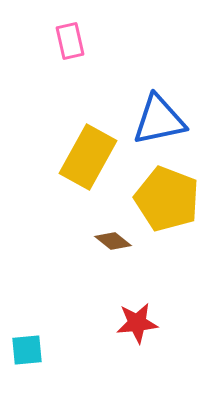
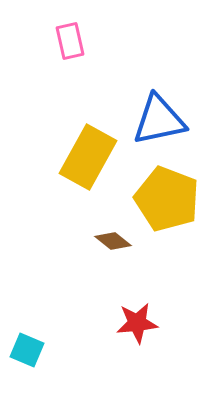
cyan square: rotated 28 degrees clockwise
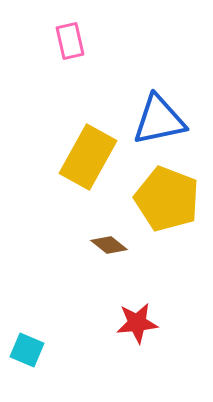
brown diamond: moved 4 px left, 4 px down
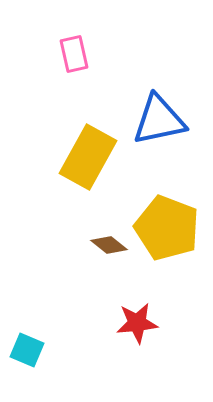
pink rectangle: moved 4 px right, 13 px down
yellow pentagon: moved 29 px down
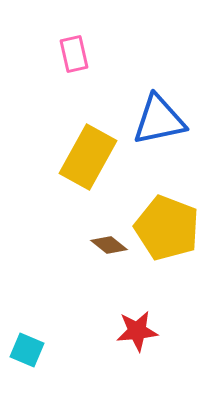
red star: moved 8 px down
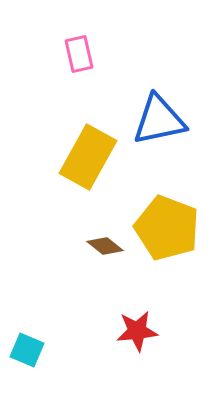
pink rectangle: moved 5 px right
brown diamond: moved 4 px left, 1 px down
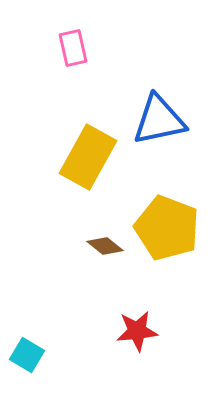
pink rectangle: moved 6 px left, 6 px up
cyan square: moved 5 px down; rotated 8 degrees clockwise
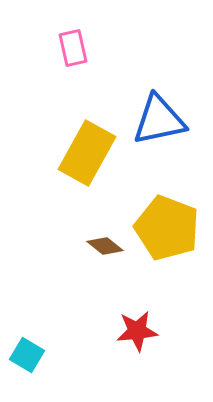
yellow rectangle: moved 1 px left, 4 px up
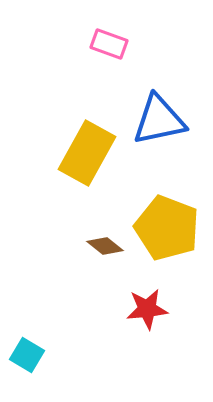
pink rectangle: moved 36 px right, 4 px up; rotated 57 degrees counterclockwise
red star: moved 10 px right, 22 px up
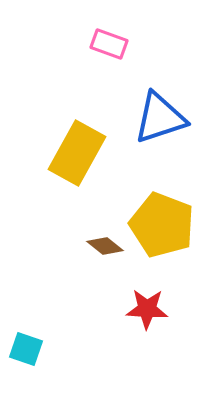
blue triangle: moved 1 px right, 2 px up; rotated 6 degrees counterclockwise
yellow rectangle: moved 10 px left
yellow pentagon: moved 5 px left, 3 px up
red star: rotated 9 degrees clockwise
cyan square: moved 1 px left, 6 px up; rotated 12 degrees counterclockwise
